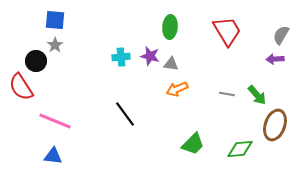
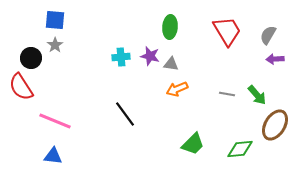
gray semicircle: moved 13 px left
black circle: moved 5 px left, 3 px up
brown ellipse: rotated 12 degrees clockwise
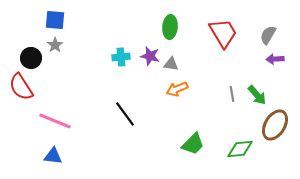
red trapezoid: moved 4 px left, 2 px down
gray line: moved 5 px right; rotated 70 degrees clockwise
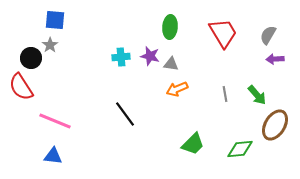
gray star: moved 5 px left
gray line: moved 7 px left
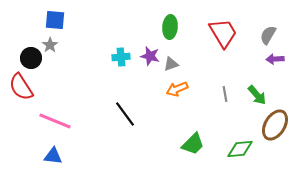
gray triangle: rotated 28 degrees counterclockwise
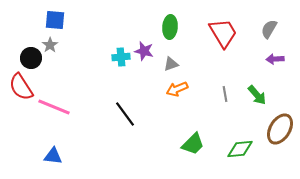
gray semicircle: moved 1 px right, 6 px up
purple star: moved 6 px left, 5 px up
pink line: moved 1 px left, 14 px up
brown ellipse: moved 5 px right, 4 px down
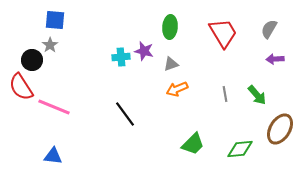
black circle: moved 1 px right, 2 px down
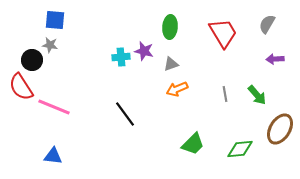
gray semicircle: moved 2 px left, 5 px up
gray star: rotated 28 degrees counterclockwise
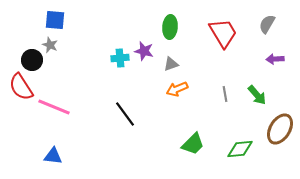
gray star: rotated 14 degrees clockwise
cyan cross: moved 1 px left, 1 px down
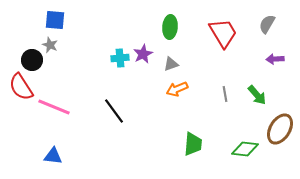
purple star: moved 1 px left, 3 px down; rotated 30 degrees clockwise
black line: moved 11 px left, 3 px up
green trapezoid: rotated 40 degrees counterclockwise
green diamond: moved 5 px right; rotated 12 degrees clockwise
